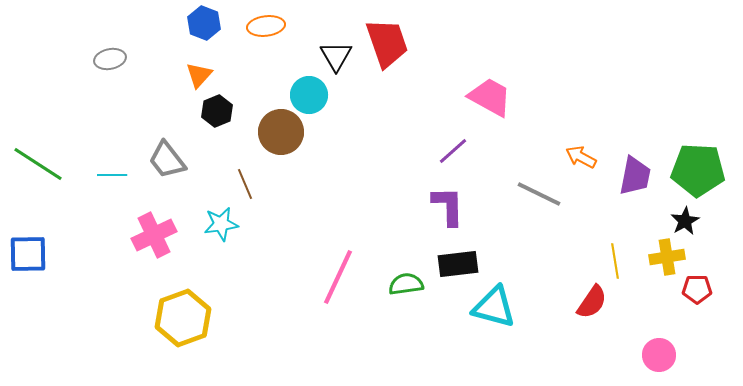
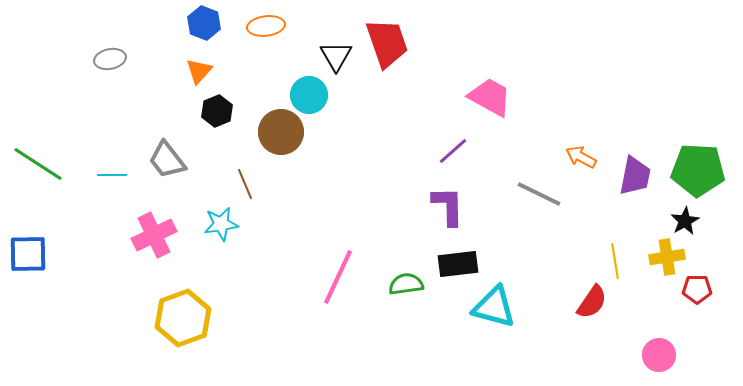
orange triangle: moved 4 px up
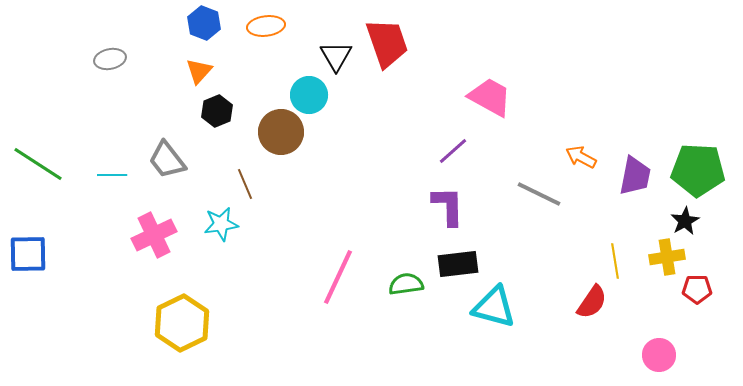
yellow hexagon: moved 1 px left, 5 px down; rotated 6 degrees counterclockwise
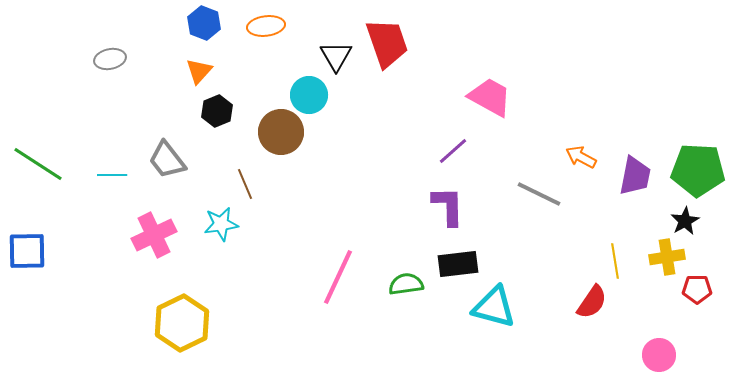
blue square: moved 1 px left, 3 px up
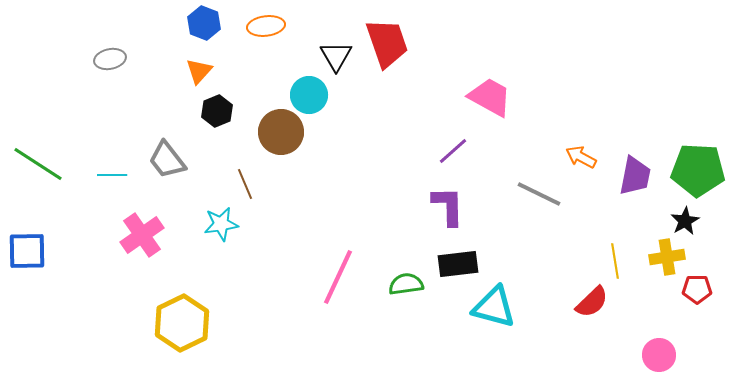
pink cross: moved 12 px left; rotated 9 degrees counterclockwise
red semicircle: rotated 12 degrees clockwise
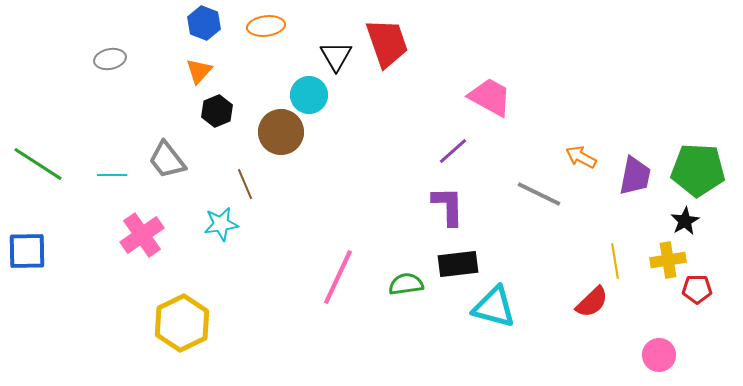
yellow cross: moved 1 px right, 3 px down
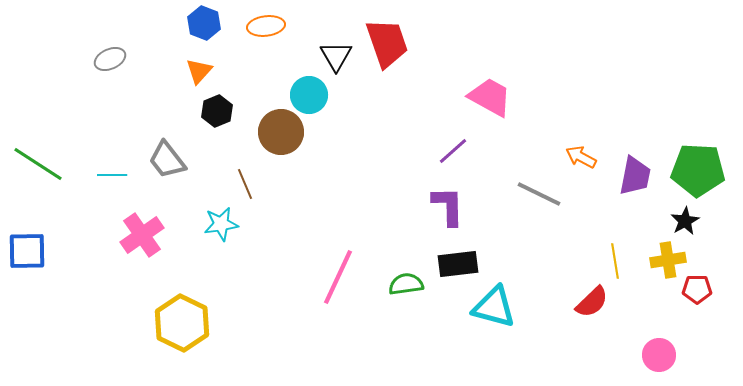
gray ellipse: rotated 12 degrees counterclockwise
yellow hexagon: rotated 8 degrees counterclockwise
